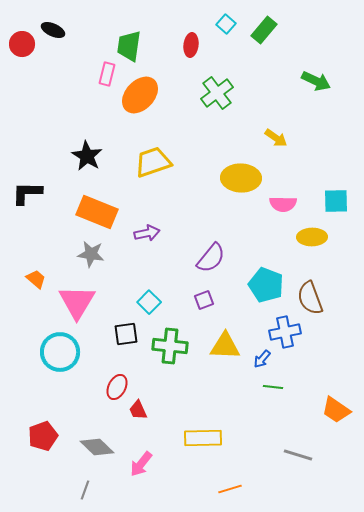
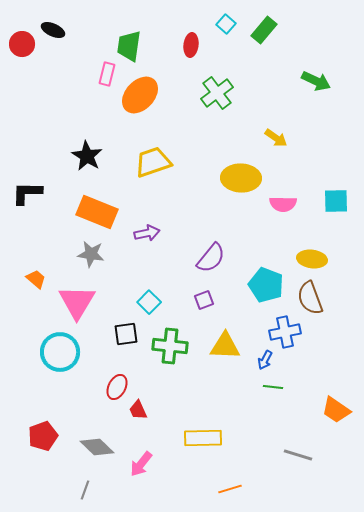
yellow ellipse at (312, 237): moved 22 px down; rotated 8 degrees clockwise
blue arrow at (262, 359): moved 3 px right, 1 px down; rotated 12 degrees counterclockwise
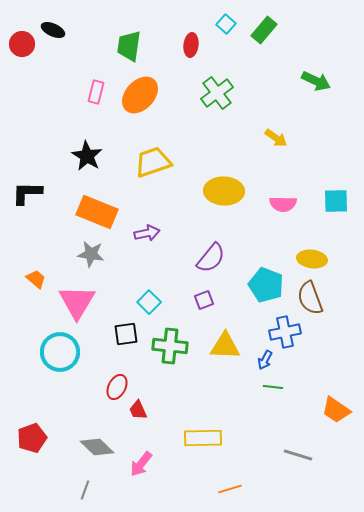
pink rectangle at (107, 74): moved 11 px left, 18 px down
yellow ellipse at (241, 178): moved 17 px left, 13 px down
red pentagon at (43, 436): moved 11 px left, 2 px down
